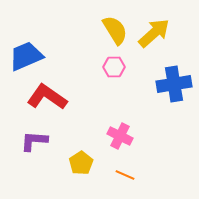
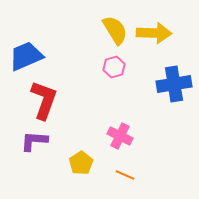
yellow arrow: rotated 44 degrees clockwise
pink hexagon: rotated 15 degrees counterclockwise
red L-shape: moved 3 px left, 3 px down; rotated 75 degrees clockwise
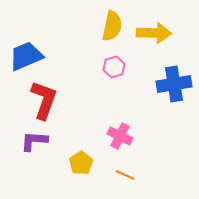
yellow semicircle: moved 3 px left, 4 px up; rotated 44 degrees clockwise
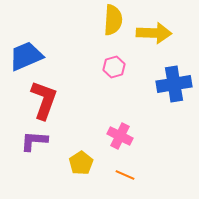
yellow semicircle: moved 1 px right, 6 px up; rotated 8 degrees counterclockwise
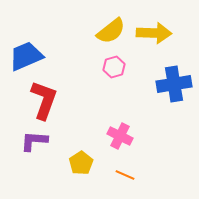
yellow semicircle: moved 2 px left, 11 px down; rotated 48 degrees clockwise
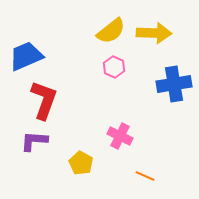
pink hexagon: rotated 20 degrees counterclockwise
yellow pentagon: rotated 10 degrees counterclockwise
orange line: moved 20 px right, 1 px down
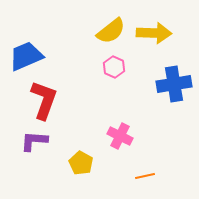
orange line: rotated 36 degrees counterclockwise
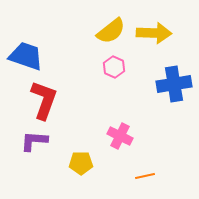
blue trapezoid: rotated 42 degrees clockwise
yellow pentagon: rotated 30 degrees counterclockwise
